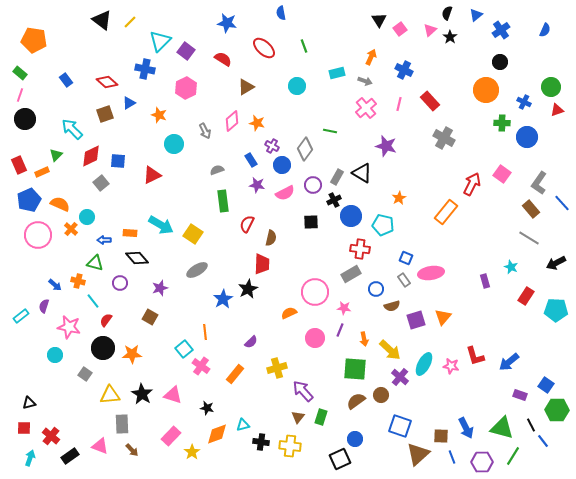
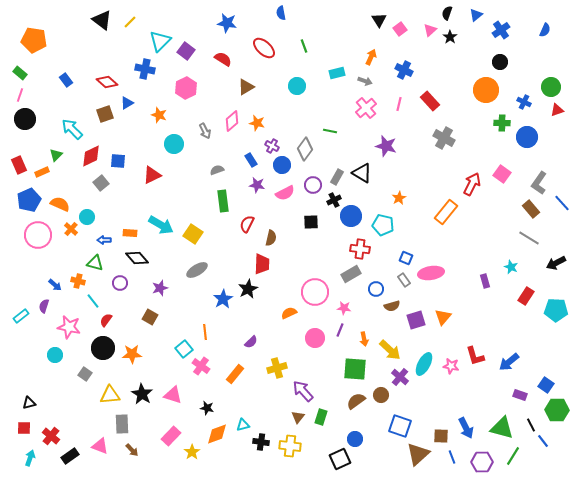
blue triangle at (129, 103): moved 2 px left
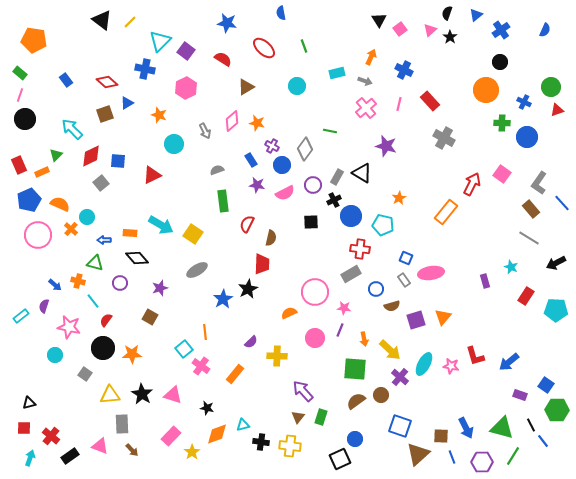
yellow cross at (277, 368): moved 12 px up; rotated 18 degrees clockwise
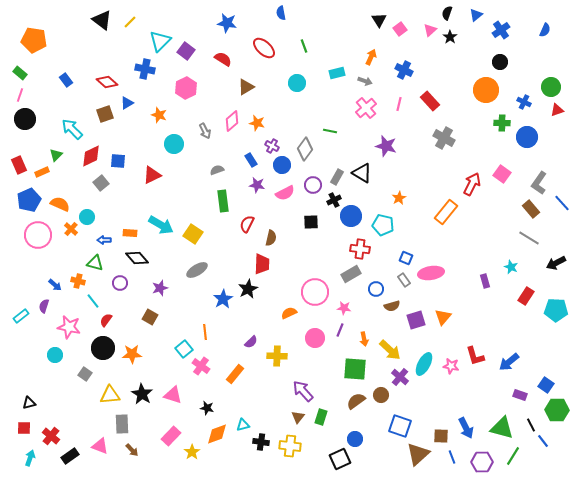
cyan circle at (297, 86): moved 3 px up
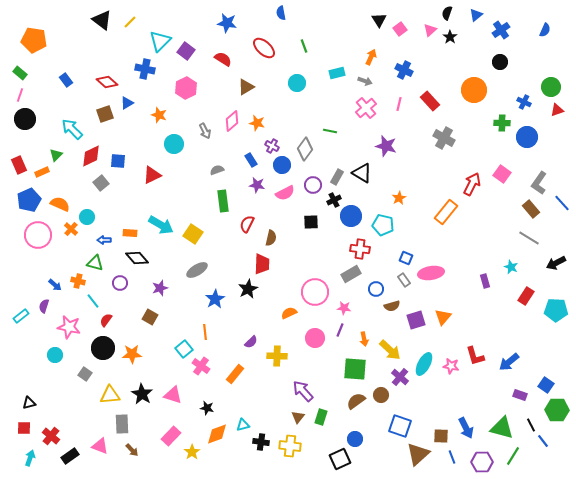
orange circle at (486, 90): moved 12 px left
blue star at (223, 299): moved 8 px left
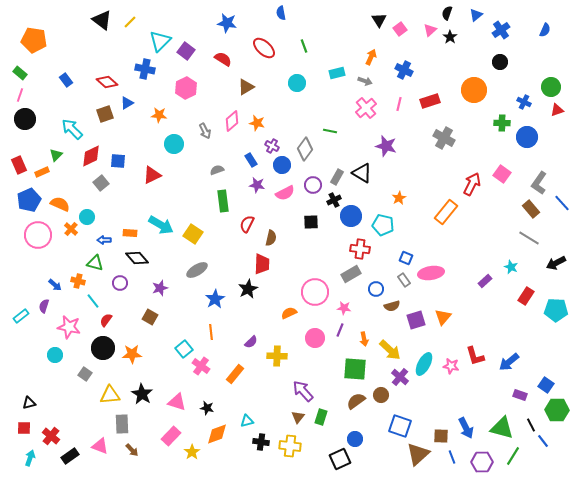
red rectangle at (430, 101): rotated 66 degrees counterclockwise
orange star at (159, 115): rotated 14 degrees counterclockwise
purple rectangle at (485, 281): rotated 64 degrees clockwise
orange line at (205, 332): moved 6 px right
pink triangle at (173, 395): moved 4 px right, 7 px down
cyan triangle at (243, 425): moved 4 px right, 4 px up
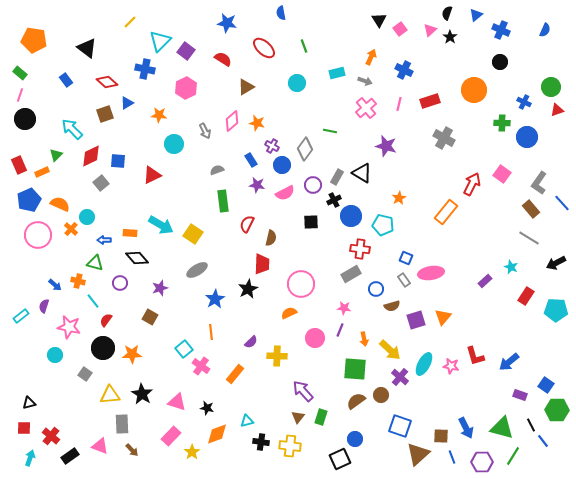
black triangle at (102, 20): moved 15 px left, 28 px down
blue cross at (501, 30): rotated 30 degrees counterclockwise
pink circle at (315, 292): moved 14 px left, 8 px up
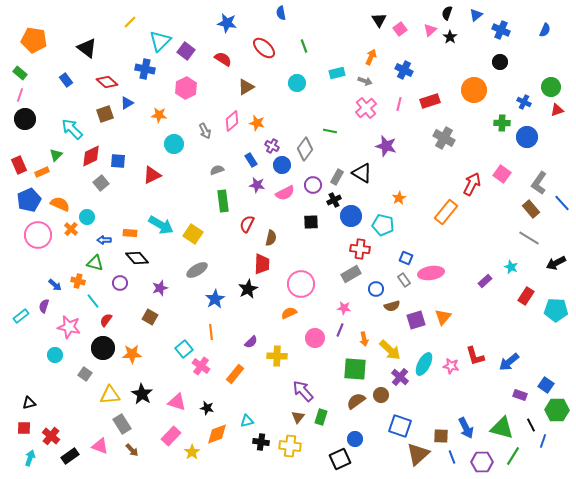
gray rectangle at (122, 424): rotated 30 degrees counterclockwise
blue line at (543, 441): rotated 56 degrees clockwise
